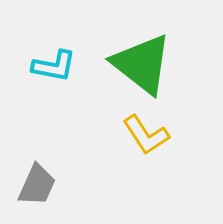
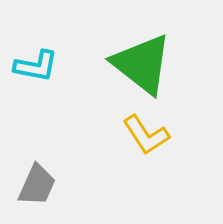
cyan L-shape: moved 18 px left
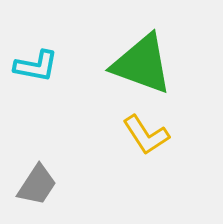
green triangle: rotated 18 degrees counterclockwise
gray trapezoid: rotated 9 degrees clockwise
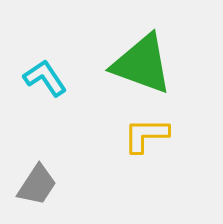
cyan L-shape: moved 9 px right, 12 px down; rotated 135 degrees counterclockwise
yellow L-shape: rotated 123 degrees clockwise
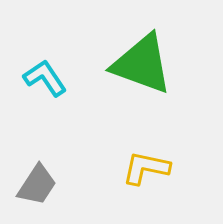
yellow L-shape: moved 33 px down; rotated 12 degrees clockwise
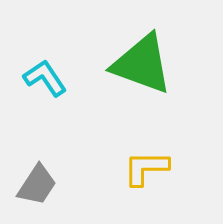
yellow L-shape: rotated 12 degrees counterclockwise
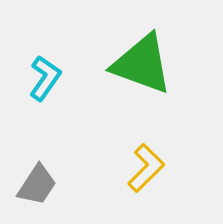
cyan L-shape: rotated 69 degrees clockwise
yellow L-shape: rotated 135 degrees clockwise
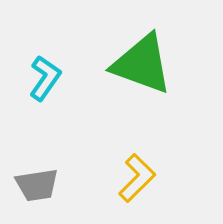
yellow L-shape: moved 9 px left, 10 px down
gray trapezoid: rotated 48 degrees clockwise
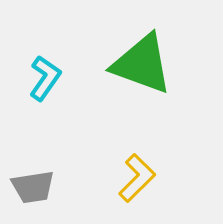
gray trapezoid: moved 4 px left, 2 px down
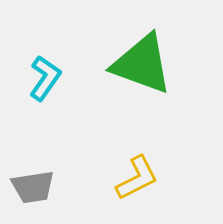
yellow L-shape: rotated 18 degrees clockwise
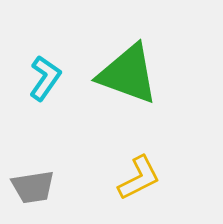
green triangle: moved 14 px left, 10 px down
yellow L-shape: moved 2 px right
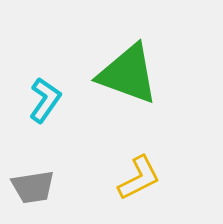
cyan L-shape: moved 22 px down
